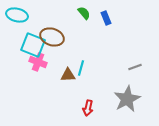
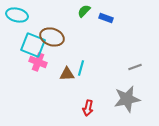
green semicircle: moved 2 px up; rotated 96 degrees counterclockwise
blue rectangle: rotated 48 degrees counterclockwise
brown triangle: moved 1 px left, 1 px up
gray star: rotated 16 degrees clockwise
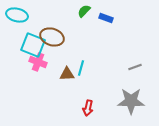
gray star: moved 4 px right, 2 px down; rotated 12 degrees clockwise
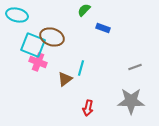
green semicircle: moved 1 px up
blue rectangle: moved 3 px left, 10 px down
brown triangle: moved 2 px left, 5 px down; rotated 35 degrees counterclockwise
